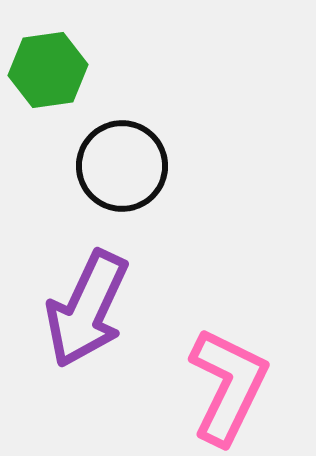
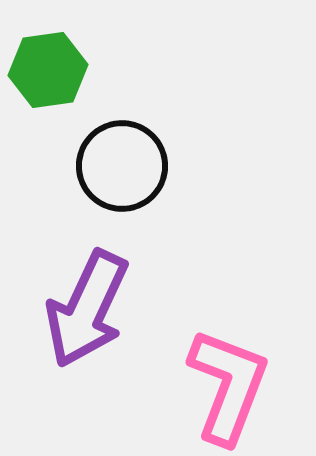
pink L-shape: rotated 5 degrees counterclockwise
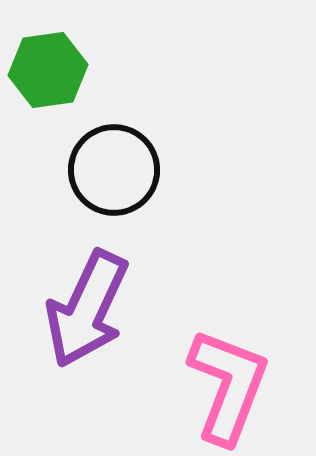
black circle: moved 8 px left, 4 px down
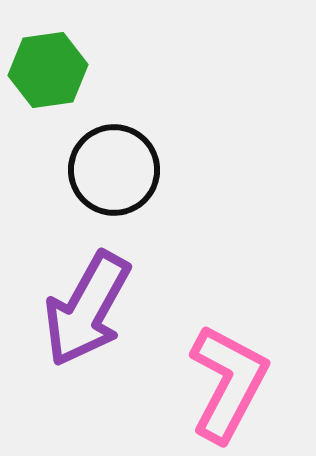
purple arrow: rotated 4 degrees clockwise
pink L-shape: moved 3 px up; rotated 7 degrees clockwise
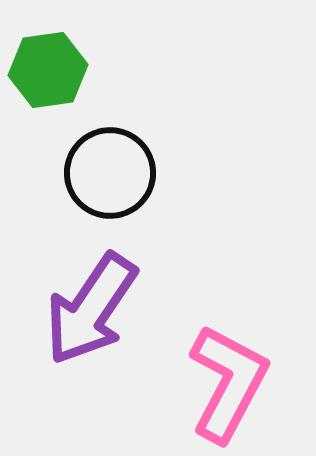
black circle: moved 4 px left, 3 px down
purple arrow: moved 4 px right; rotated 5 degrees clockwise
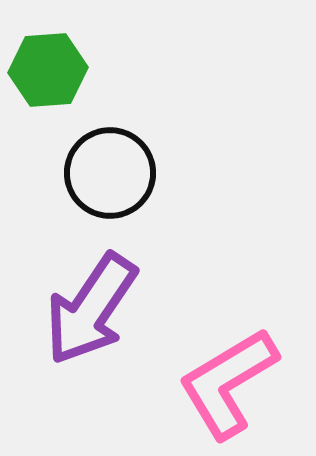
green hexagon: rotated 4 degrees clockwise
pink L-shape: rotated 149 degrees counterclockwise
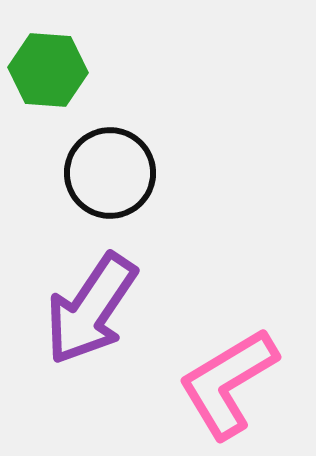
green hexagon: rotated 8 degrees clockwise
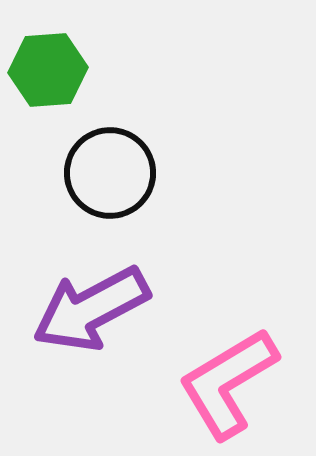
green hexagon: rotated 8 degrees counterclockwise
purple arrow: rotated 28 degrees clockwise
